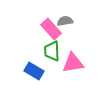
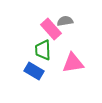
green trapezoid: moved 9 px left, 1 px up
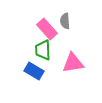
gray semicircle: rotated 84 degrees counterclockwise
pink rectangle: moved 4 px left
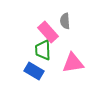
pink rectangle: moved 1 px right, 3 px down
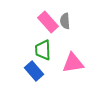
pink rectangle: moved 10 px up
blue rectangle: rotated 18 degrees clockwise
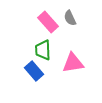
gray semicircle: moved 5 px right, 3 px up; rotated 21 degrees counterclockwise
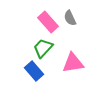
green trapezoid: moved 2 px up; rotated 45 degrees clockwise
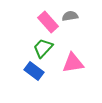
gray semicircle: moved 2 px up; rotated 105 degrees clockwise
blue rectangle: rotated 12 degrees counterclockwise
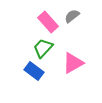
gray semicircle: moved 2 px right; rotated 28 degrees counterclockwise
pink triangle: rotated 20 degrees counterclockwise
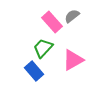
pink rectangle: moved 4 px right
pink triangle: moved 3 px up
blue rectangle: rotated 12 degrees clockwise
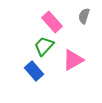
gray semicircle: moved 12 px right; rotated 35 degrees counterclockwise
green trapezoid: moved 1 px right, 2 px up
